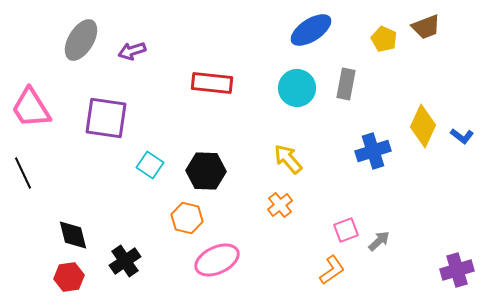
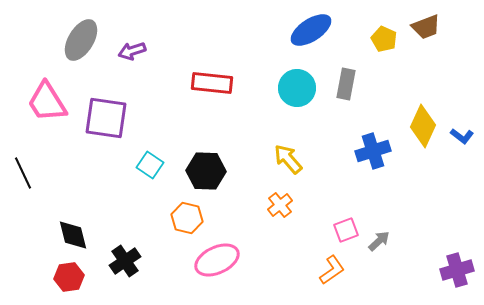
pink trapezoid: moved 16 px right, 6 px up
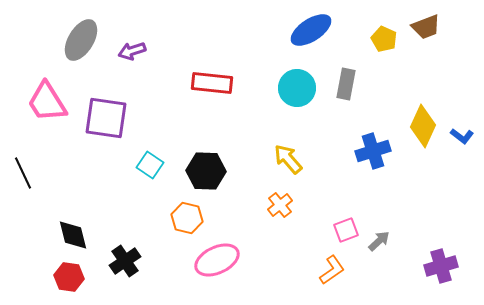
purple cross: moved 16 px left, 4 px up
red hexagon: rotated 16 degrees clockwise
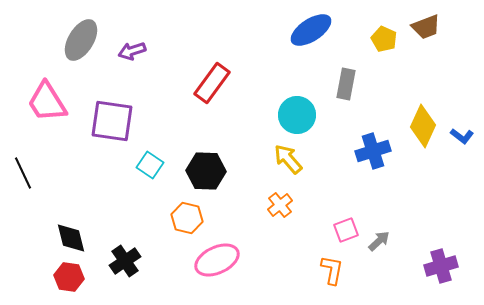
red rectangle: rotated 60 degrees counterclockwise
cyan circle: moved 27 px down
purple square: moved 6 px right, 3 px down
black diamond: moved 2 px left, 3 px down
orange L-shape: rotated 44 degrees counterclockwise
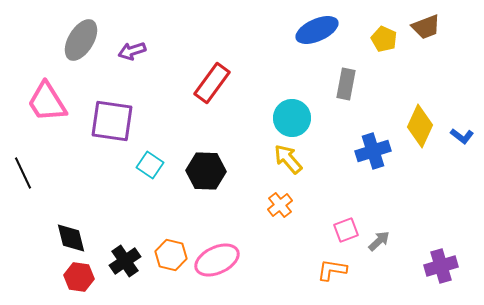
blue ellipse: moved 6 px right; rotated 9 degrees clockwise
cyan circle: moved 5 px left, 3 px down
yellow diamond: moved 3 px left
orange hexagon: moved 16 px left, 37 px down
orange L-shape: rotated 92 degrees counterclockwise
red hexagon: moved 10 px right
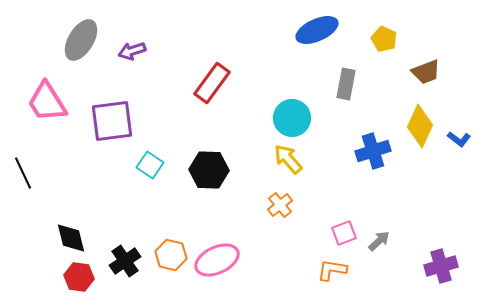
brown trapezoid: moved 45 px down
purple square: rotated 15 degrees counterclockwise
blue L-shape: moved 3 px left, 3 px down
black hexagon: moved 3 px right, 1 px up
pink square: moved 2 px left, 3 px down
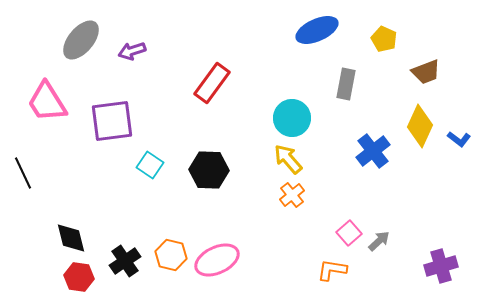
gray ellipse: rotated 9 degrees clockwise
blue cross: rotated 20 degrees counterclockwise
orange cross: moved 12 px right, 10 px up
pink square: moved 5 px right; rotated 20 degrees counterclockwise
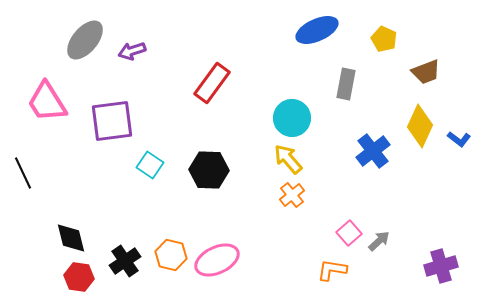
gray ellipse: moved 4 px right
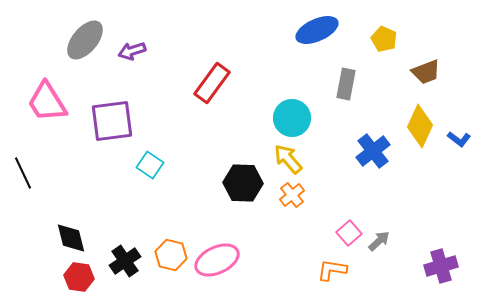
black hexagon: moved 34 px right, 13 px down
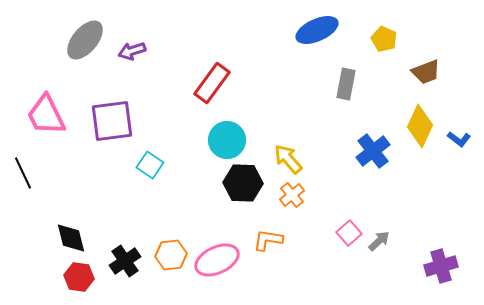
pink trapezoid: moved 1 px left, 13 px down; rotated 6 degrees clockwise
cyan circle: moved 65 px left, 22 px down
orange hexagon: rotated 20 degrees counterclockwise
orange L-shape: moved 64 px left, 30 px up
